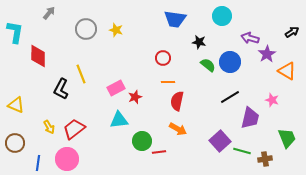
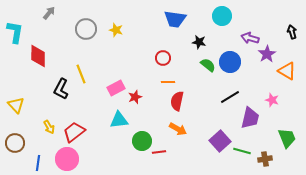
black arrow: rotated 72 degrees counterclockwise
yellow triangle: rotated 24 degrees clockwise
red trapezoid: moved 3 px down
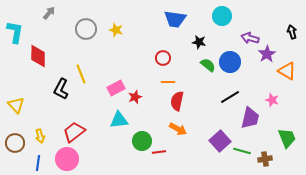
yellow arrow: moved 9 px left, 9 px down; rotated 16 degrees clockwise
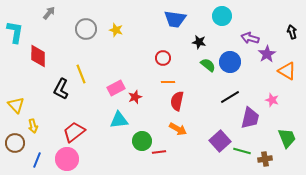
yellow arrow: moved 7 px left, 10 px up
blue line: moved 1 px left, 3 px up; rotated 14 degrees clockwise
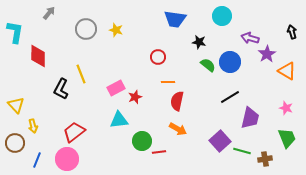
red circle: moved 5 px left, 1 px up
pink star: moved 14 px right, 8 px down
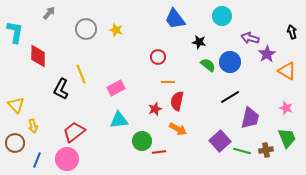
blue trapezoid: rotated 45 degrees clockwise
red star: moved 20 px right, 12 px down
brown cross: moved 1 px right, 9 px up
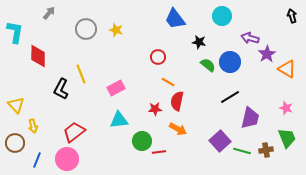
black arrow: moved 16 px up
orange triangle: moved 2 px up
orange line: rotated 32 degrees clockwise
red star: rotated 16 degrees clockwise
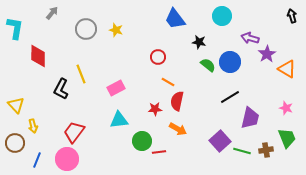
gray arrow: moved 3 px right
cyan L-shape: moved 4 px up
red trapezoid: rotated 15 degrees counterclockwise
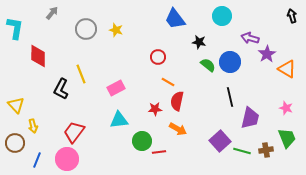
black line: rotated 72 degrees counterclockwise
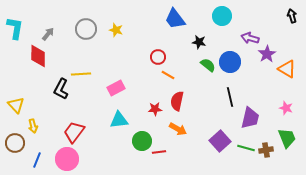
gray arrow: moved 4 px left, 21 px down
yellow line: rotated 72 degrees counterclockwise
orange line: moved 7 px up
green line: moved 4 px right, 3 px up
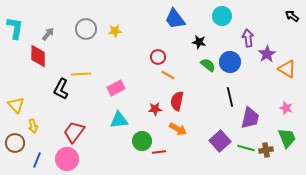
black arrow: rotated 40 degrees counterclockwise
yellow star: moved 1 px left, 1 px down; rotated 24 degrees counterclockwise
purple arrow: moved 2 px left; rotated 66 degrees clockwise
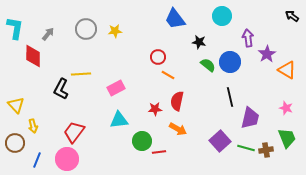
red diamond: moved 5 px left
orange triangle: moved 1 px down
